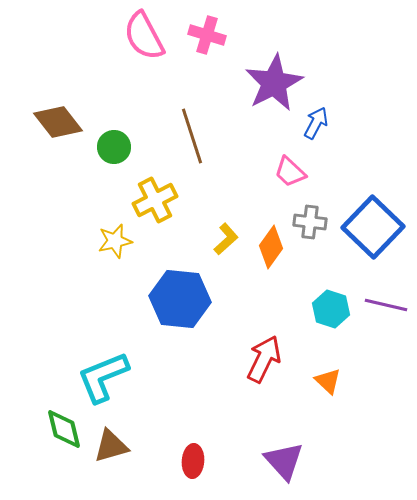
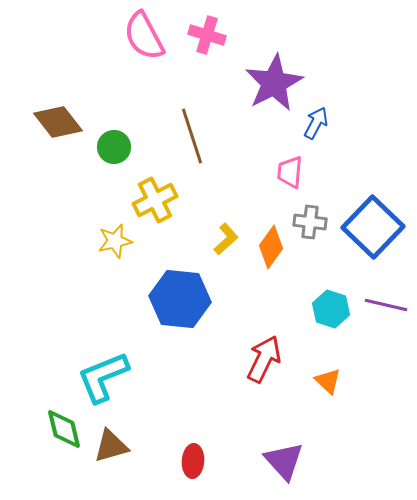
pink trapezoid: rotated 52 degrees clockwise
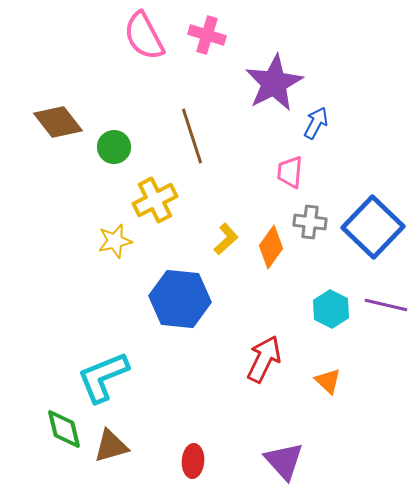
cyan hexagon: rotated 9 degrees clockwise
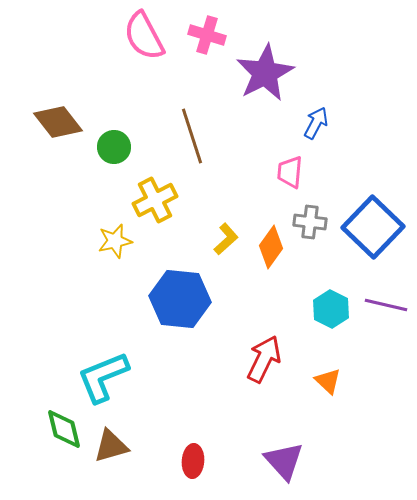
purple star: moved 9 px left, 10 px up
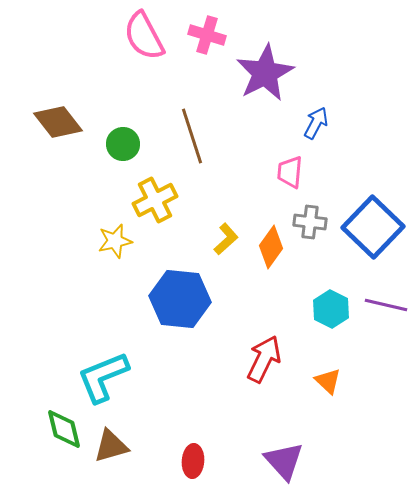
green circle: moved 9 px right, 3 px up
